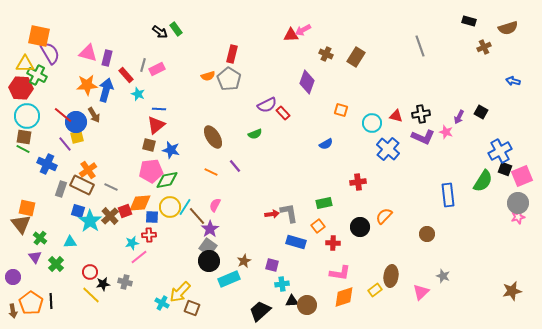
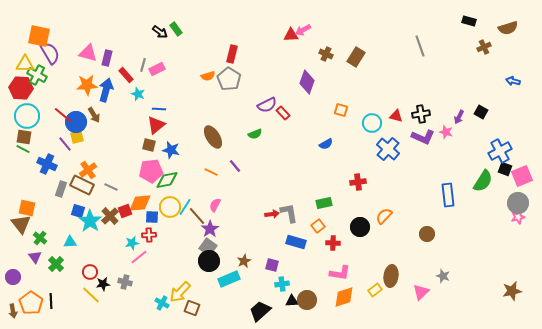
brown circle at (307, 305): moved 5 px up
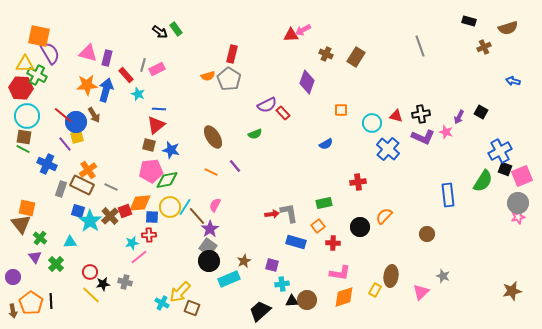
orange square at (341, 110): rotated 16 degrees counterclockwise
yellow rectangle at (375, 290): rotated 24 degrees counterclockwise
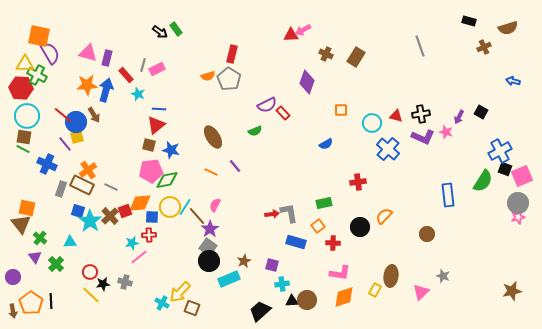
green semicircle at (255, 134): moved 3 px up
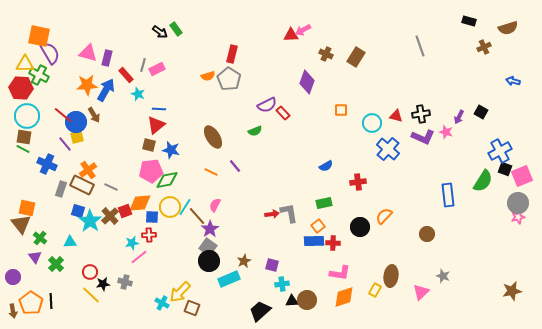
green cross at (37, 75): moved 2 px right
blue arrow at (106, 90): rotated 15 degrees clockwise
blue semicircle at (326, 144): moved 22 px down
blue rectangle at (296, 242): moved 18 px right, 1 px up; rotated 18 degrees counterclockwise
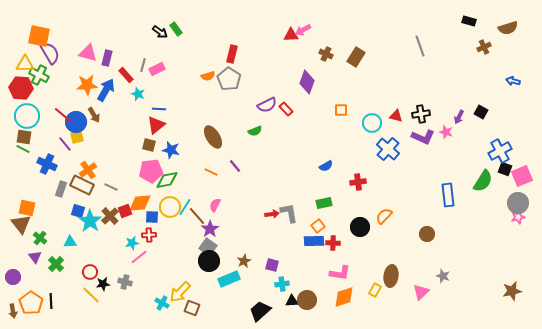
red rectangle at (283, 113): moved 3 px right, 4 px up
